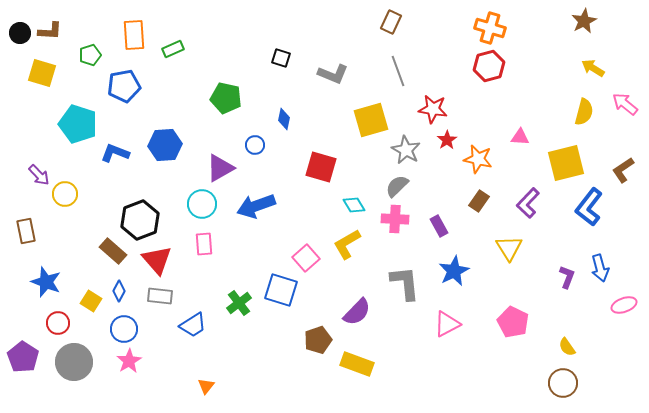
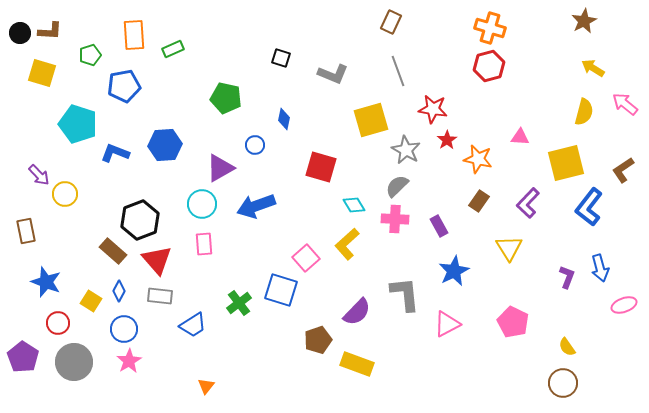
yellow L-shape at (347, 244): rotated 12 degrees counterclockwise
gray L-shape at (405, 283): moved 11 px down
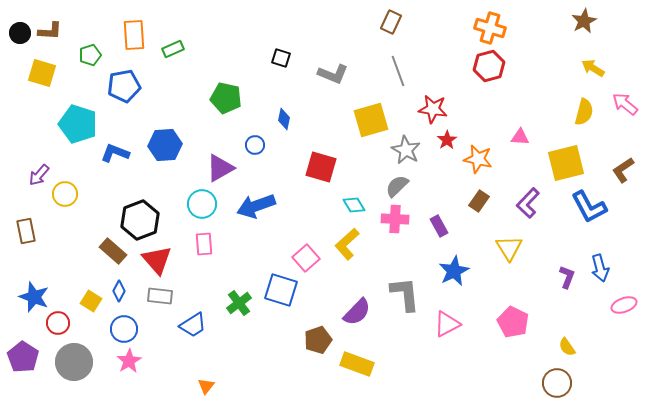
purple arrow at (39, 175): rotated 85 degrees clockwise
blue L-shape at (589, 207): rotated 66 degrees counterclockwise
blue star at (46, 282): moved 12 px left, 15 px down
brown circle at (563, 383): moved 6 px left
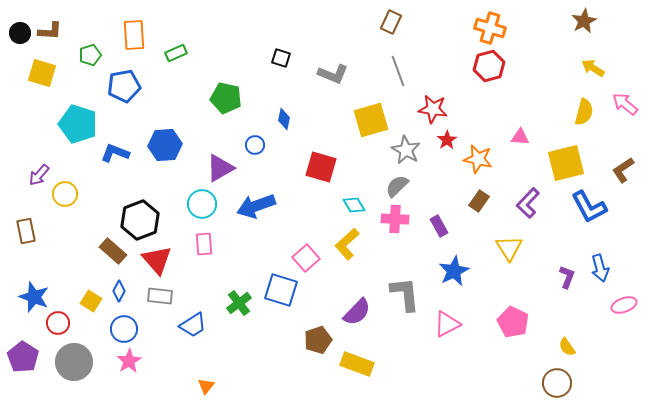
green rectangle at (173, 49): moved 3 px right, 4 px down
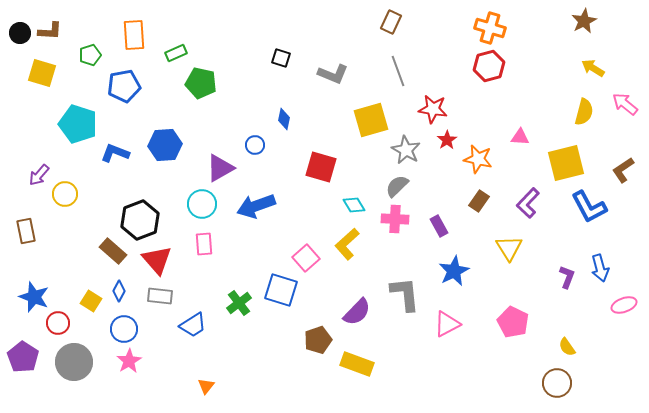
green pentagon at (226, 98): moved 25 px left, 15 px up
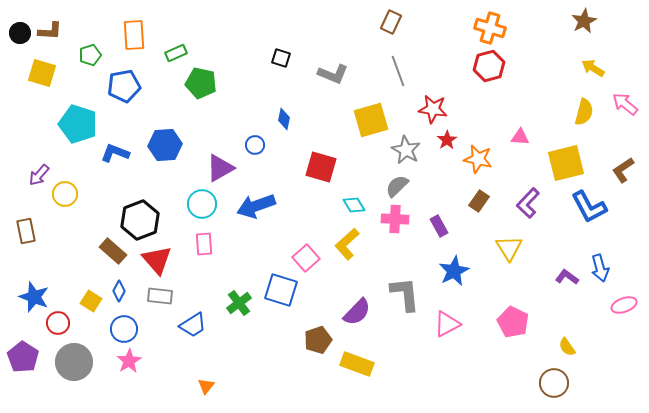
purple L-shape at (567, 277): rotated 75 degrees counterclockwise
brown circle at (557, 383): moved 3 px left
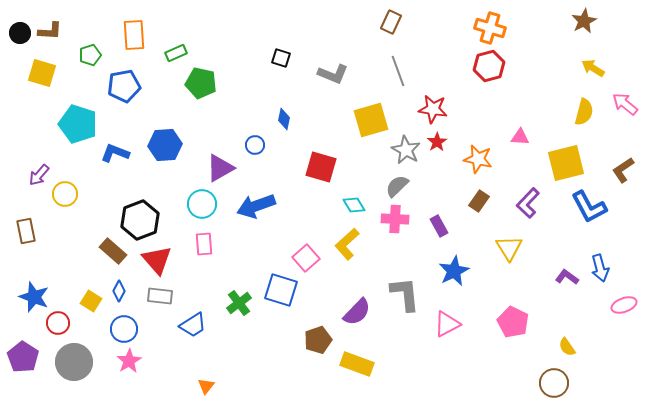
red star at (447, 140): moved 10 px left, 2 px down
